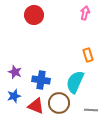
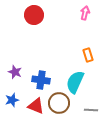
blue star: moved 2 px left, 4 px down
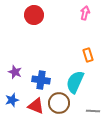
gray line: moved 2 px right, 1 px down
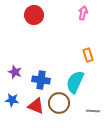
pink arrow: moved 2 px left
blue star: rotated 24 degrees clockwise
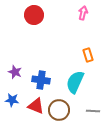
brown circle: moved 7 px down
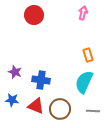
cyan semicircle: moved 9 px right
brown circle: moved 1 px right, 1 px up
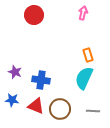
cyan semicircle: moved 4 px up
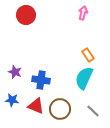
red circle: moved 8 px left
orange rectangle: rotated 16 degrees counterclockwise
gray line: rotated 40 degrees clockwise
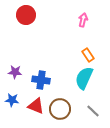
pink arrow: moved 7 px down
purple star: rotated 16 degrees counterclockwise
